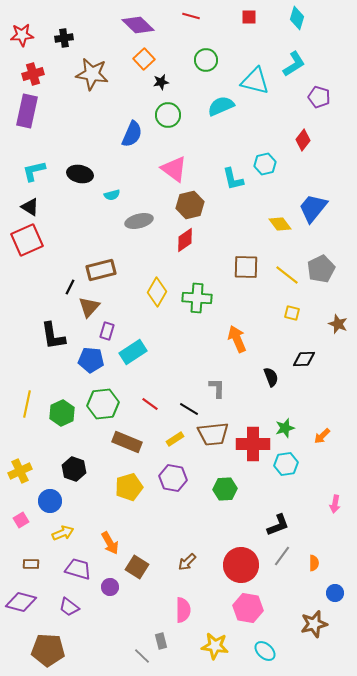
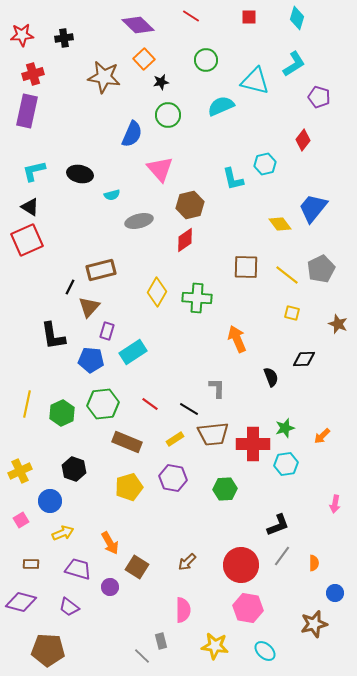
red line at (191, 16): rotated 18 degrees clockwise
brown star at (92, 74): moved 12 px right, 3 px down
pink triangle at (174, 169): moved 14 px left; rotated 12 degrees clockwise
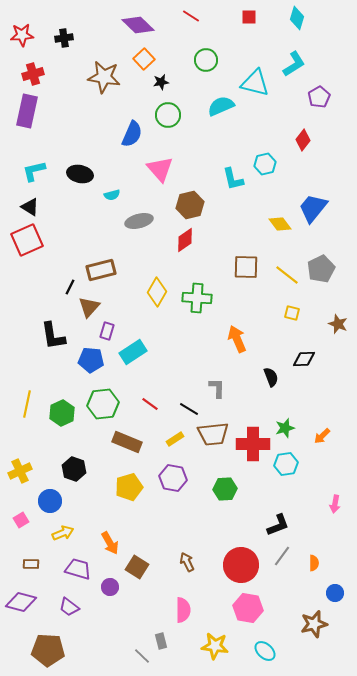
cyan triangle at (255, 81): moved 2 px down
purple pentagon at (319, 97): rotated 25 degrees clockwise
brown arrow at (187, 562): rotated 108 degrees clockwise
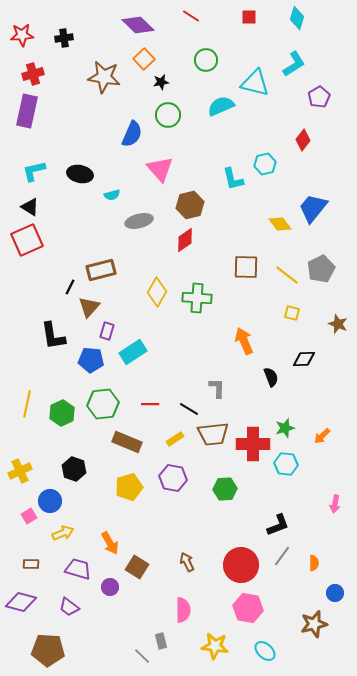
orange arrow at (237, 339): moved 7 px right, 2 px down
red line at (150, 404): rotated 36 degrees counterclockwise
cyan hexagon at (286, 464): rotated 15 degrees clockwise
pink square at (21, 520): moved 8 px right, 4 px up
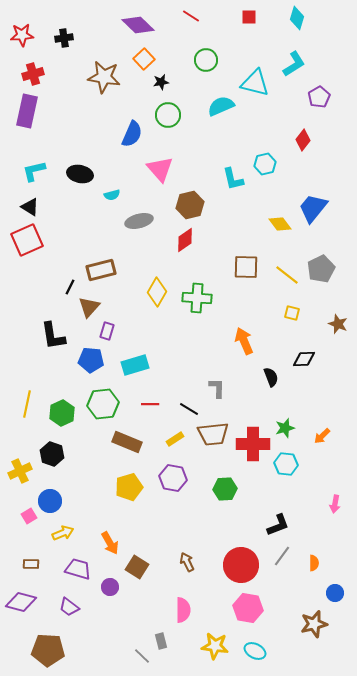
cyan rectangle at (133, 352): moved 2 px right, 13 px down; rotated 16 degrees clockwise
black hexagon at (74, 469): moved 22 px left, 15 px up
cyan ellipse at (265, 651): moved 10 px left; rotated 15 degrees counterclockwise
